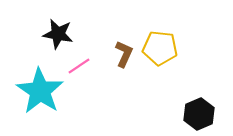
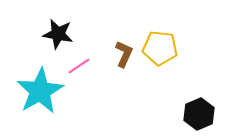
cyan star: rotated 9 degrees clockwise
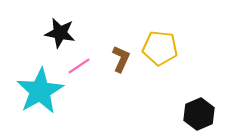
black star: moved 2 px right, 1 px up
brown L-shape: moved 3 px left, 5 px down
